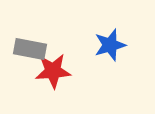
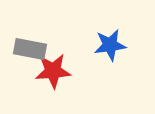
blue star: rotated 8 degrees clockwise
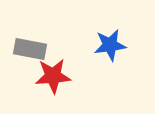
red star: moved 5 px down
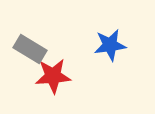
gray rectangle: rotated 20 degrees clockwise
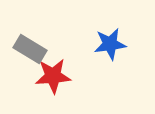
blue star: moved 1 px up
